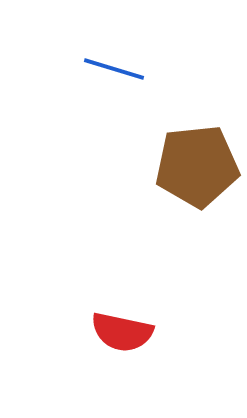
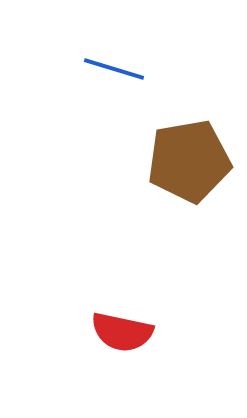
brown pentagon: moved 8 px left, 5 px up; rotated 4 degrees counterclockwise
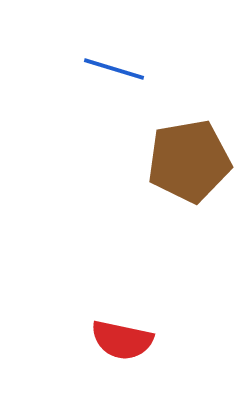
red semicircle: moved 8 px down
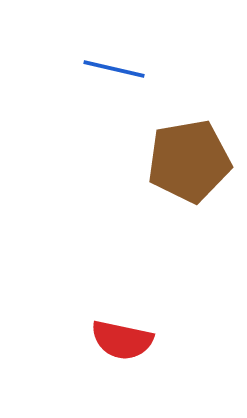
blue line: rotated 4 degrees counterclockwise
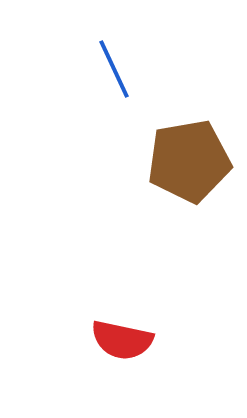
blue line: rotated 52 degrees clockwise
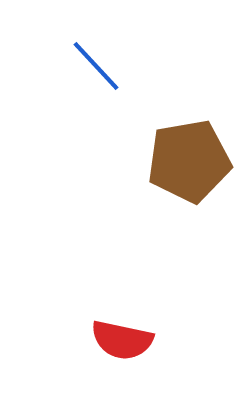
blue line: moved 18 px left, 3 px up; rotated 18 degrees counterclockwise
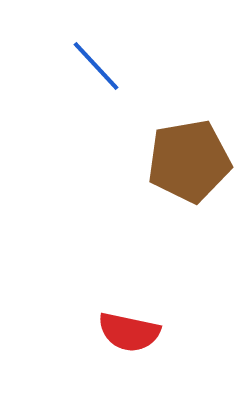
red semicircle: moved 7 px right, 8 px up
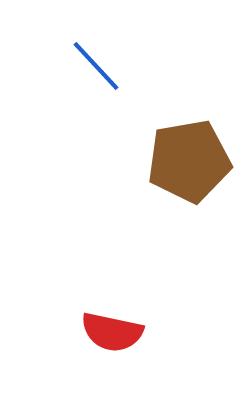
red semicircle: moved 17 px left
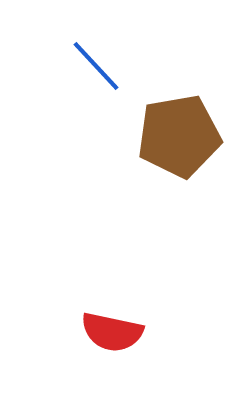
brown pentagon: moved 10 px left, 25 px up
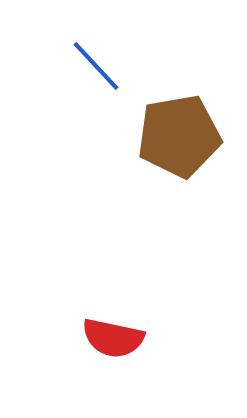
red semicircle: moved 1 px right, 6 px down
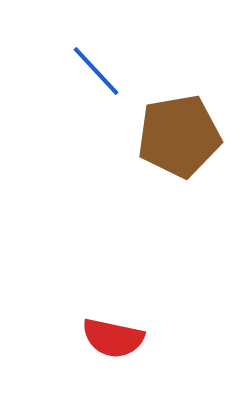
blue line: moved 5 px down
